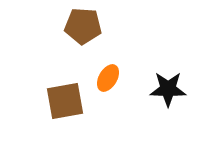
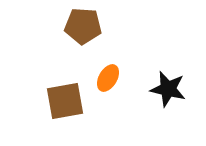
black star: rotated 12 degrees clockwise
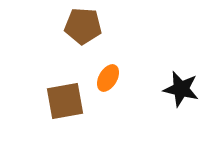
black star: moved 13 px right
